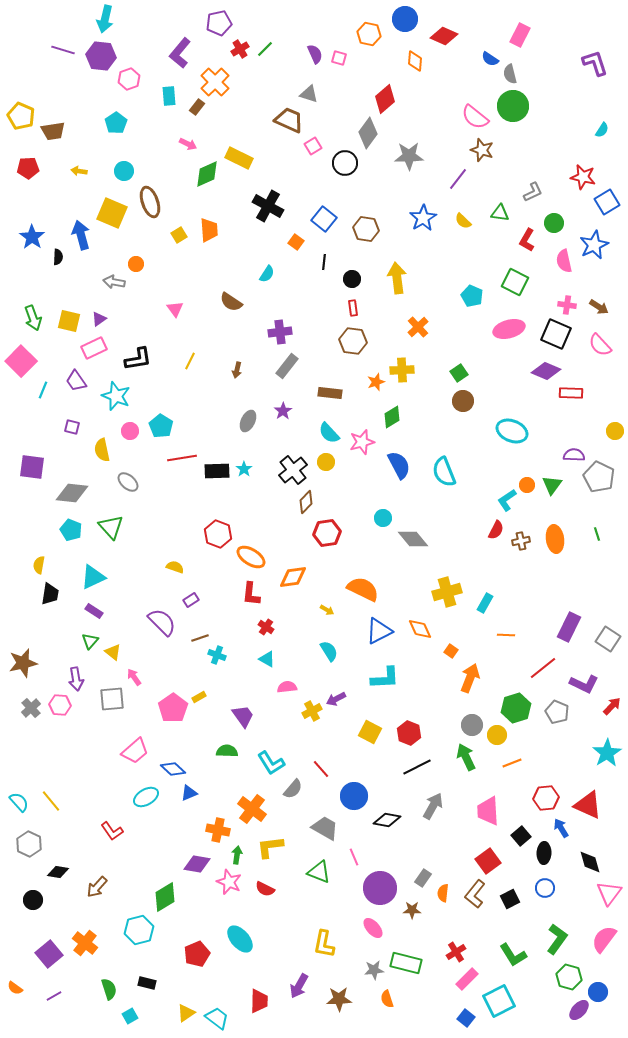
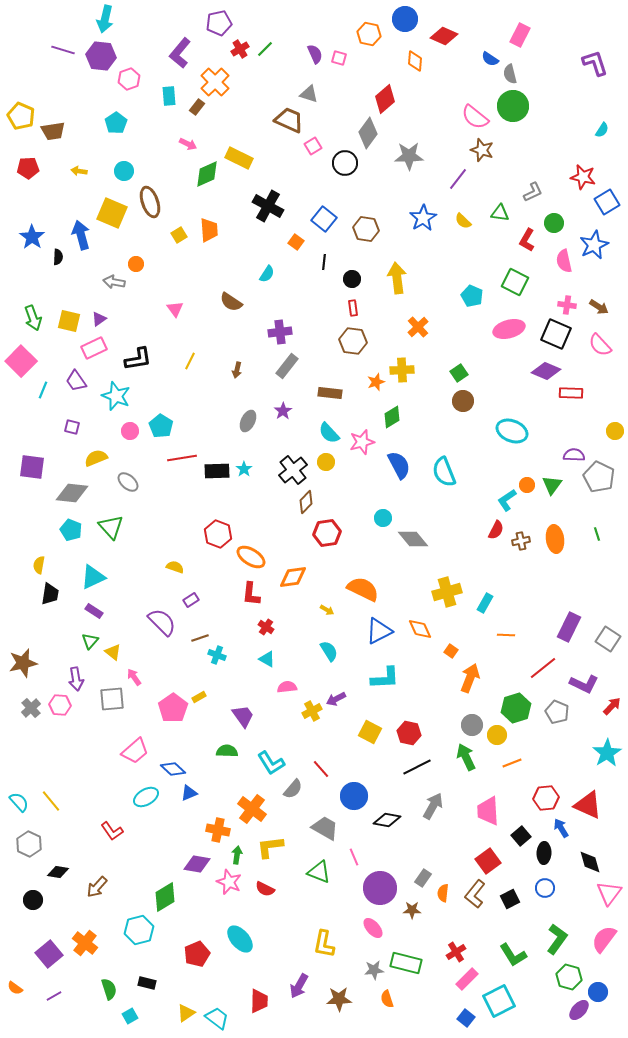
yellow semicircle at (102, 450): moved 6 px left, 8 px down; rotated 80 degrees clockwise
red hexagon at (409, 733): rotated 10 degrees counterclockwise
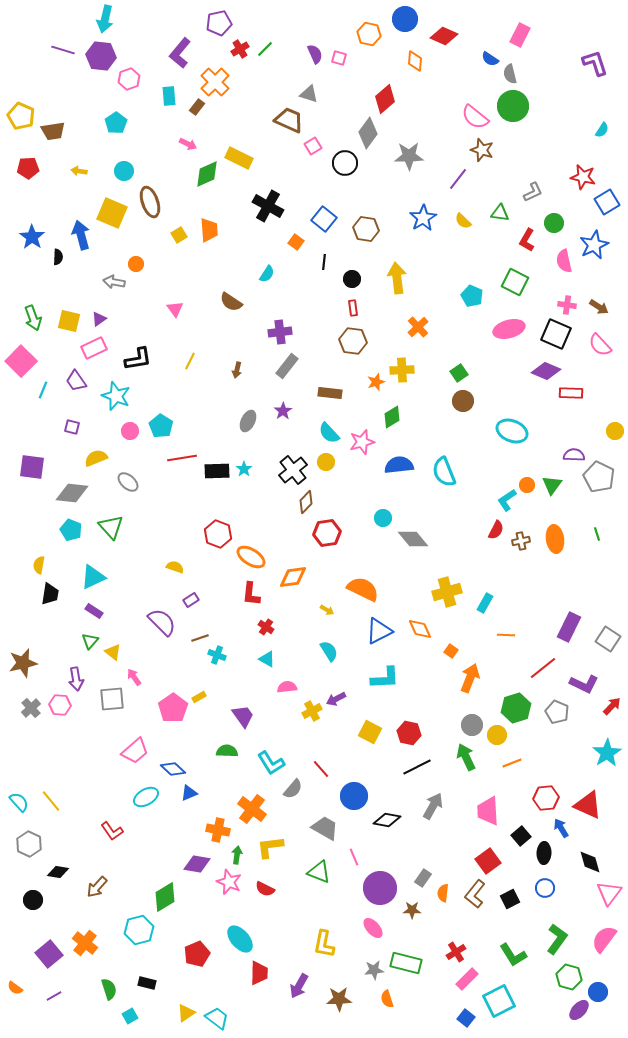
blue semicircle at (399, 465): rotated 68 degrees counterclockwise
red trapezoid at (259, 1001): moved 28 px up
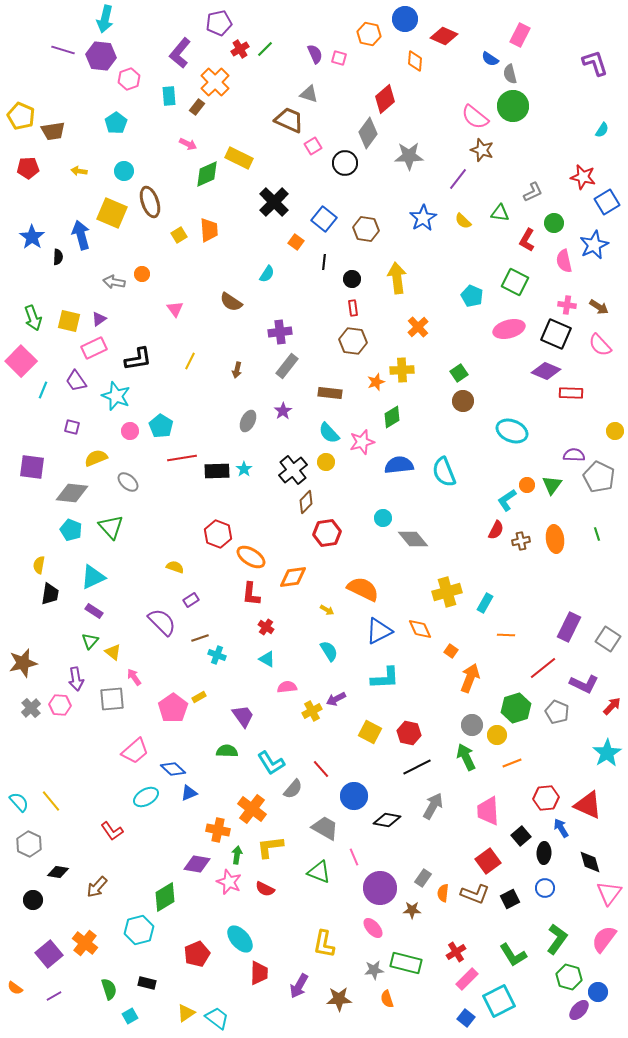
black cross at (268, 206): moved 6 px right, 4 px up; rotated 16 degrees clockwise
orange circle at (136, 264): moved 6 px right, 10 px down
brown L-shape at (475, 894): rotated 108 degrees counterclockwise
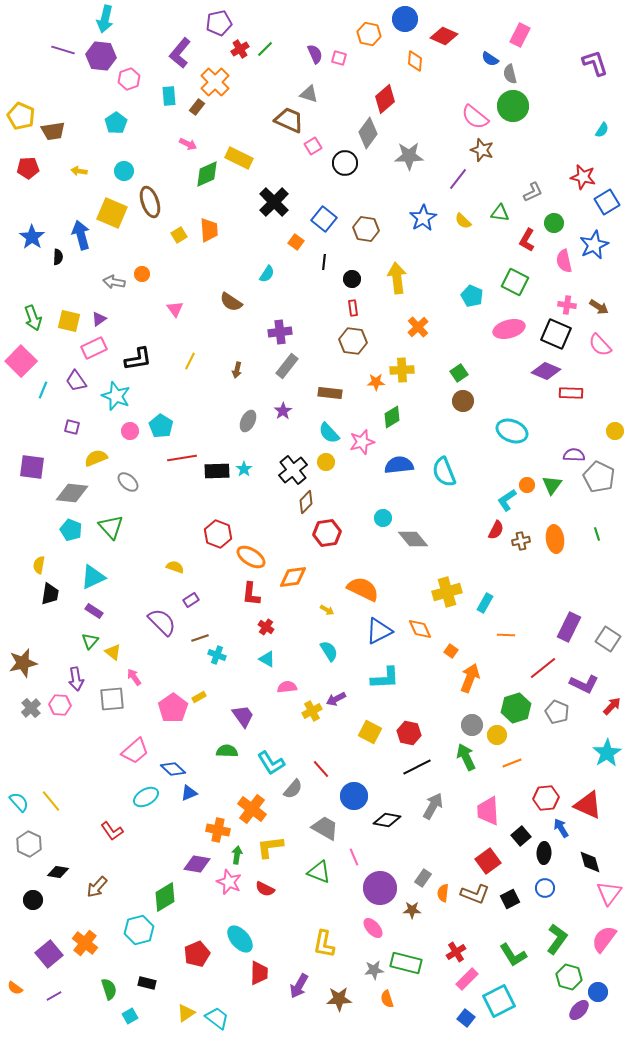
orange star at (376, 382): rotated 18 degrees clockwise
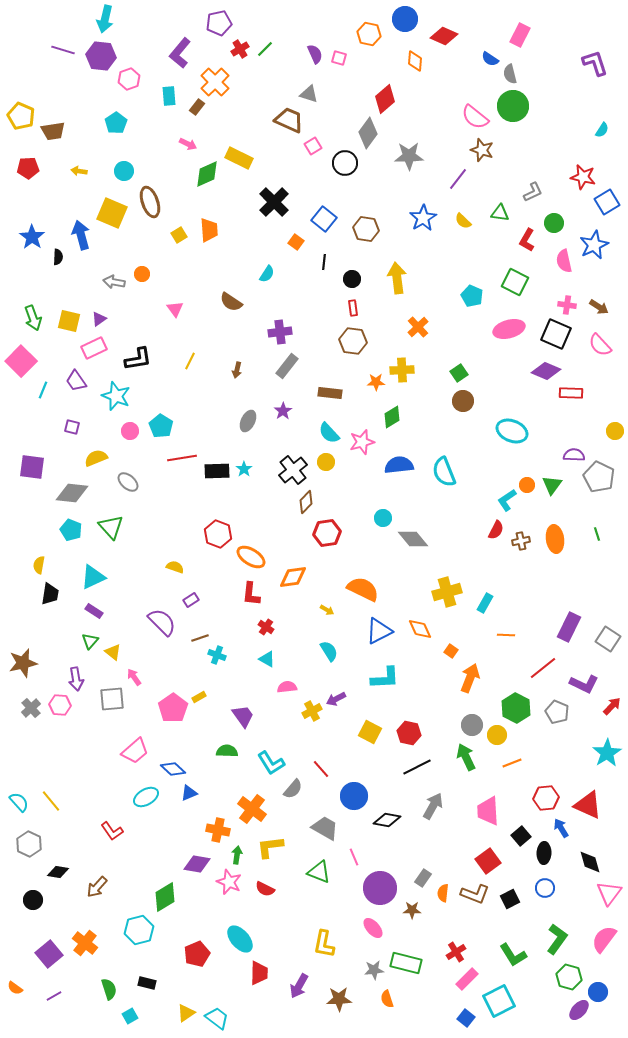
green hexagon at (516, 708): rotated 16 degrees counterclockwise
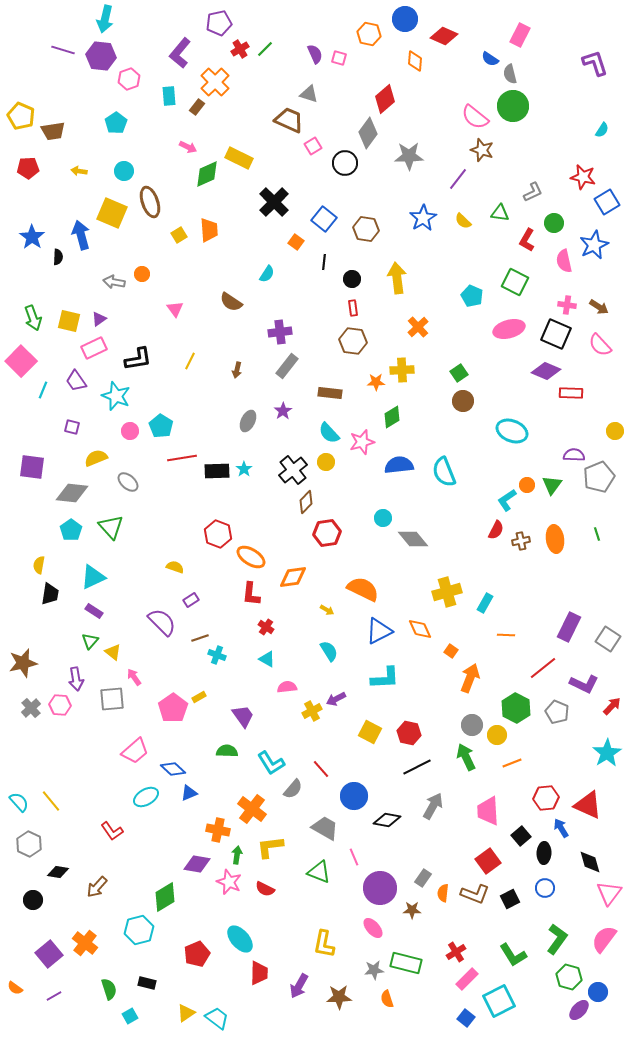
pink arrow at (188, 144): moved 3 px down
gray pentagon at (599, 477): rotated 24 degrees clockwise
cyan pentagon at (71, 530): rotated 15 degrees clockwise
brown star at (339, 999): moved 2 px up
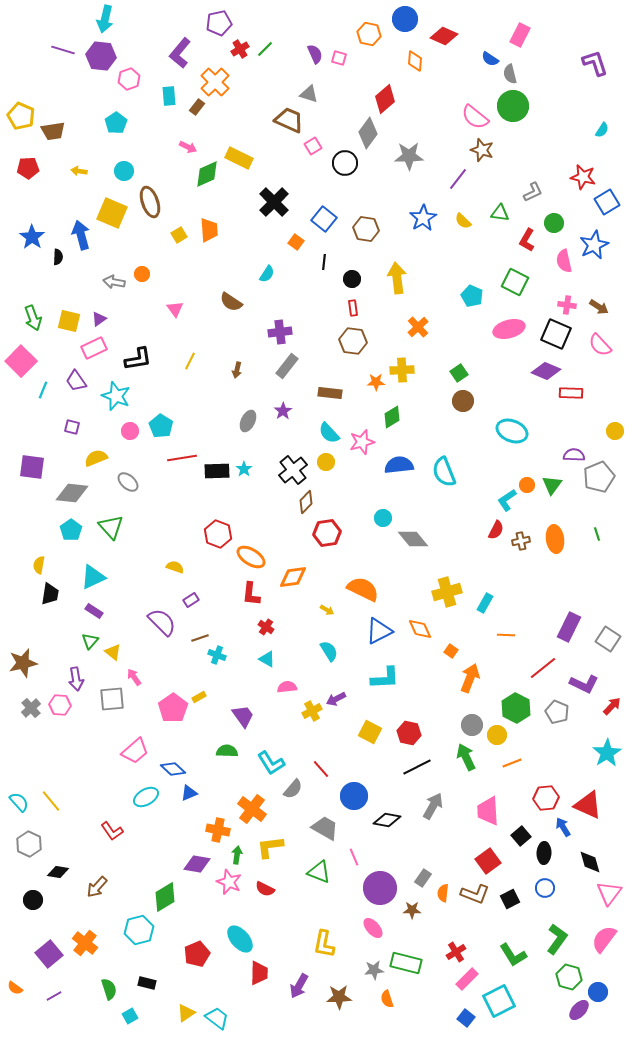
blue arrow at (561, 828): moved 2 px right, 1 px up
